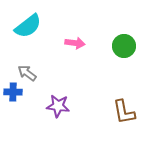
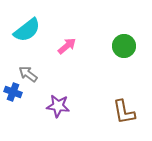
cyan semicircle: moved 1 px left, 4 px down
pink arrow: moved 8 px left, 3 px down; rotated 48 degrees counterclockwise
gray arrow: moved 1 px right, 1 px down
blue cross: rotated 18 degrees clockwise
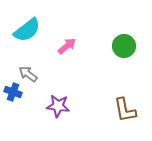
brown L-shape: moved 1 px right, 2 px up
